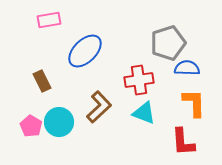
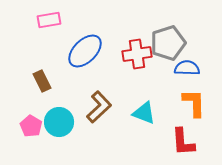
red cross: moved 2 px left, 26 px up
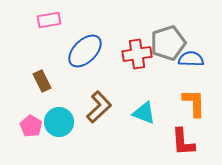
blue semicircle: moved 4 px right, 9 px up
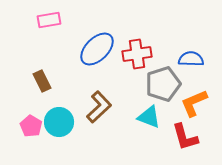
gray pentagon: moved 5 px left, 41 px down
blue ellipse: moved 12 px right, 2 px up
orange L-shape: rotated 112 degrees counterclockwise
cyan triangle: moved 5 px right, 4 px down
red L-shape: moved 2 px right, 5 px up; rotated 12 degrees counterclockwise
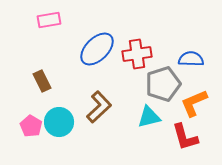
cyan triangle: rotated 35 degrees counterclockwise
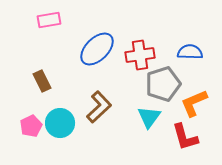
red cross: moved 3 px right, 1 px down
blue semicircle: moved 1 px left, 7 px up
cyan triangle: rotated 40 degrees counterclockwise
cyan circle: moved 1 px right, 1 px down
pink pentagon: rotated 15 degrees clockwise
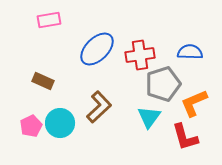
brown rectangle: moved 1 px right; rotated 40 degrees counterclockwise
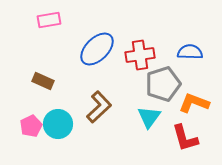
orange L-shape: rotated 44 degrees clockwise
cyan circle: moved 2 px left, 1 px down
red L-shape: moved 1 px down
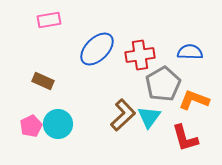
gray pentagon: rotated 12 degrees counterclockwise
orange L-shape: moved 3 px up
brown L-shape: moved 24 px right, 8 px down
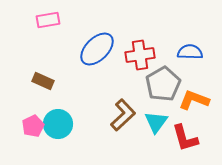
pink rectangle: moved 1 px left
cyan triangle: moved 7 px right, 5 px down
pink pentagon: moved 2 px right
